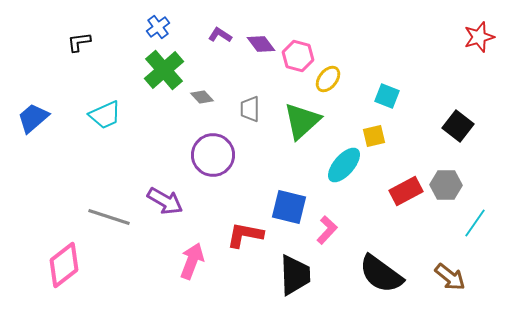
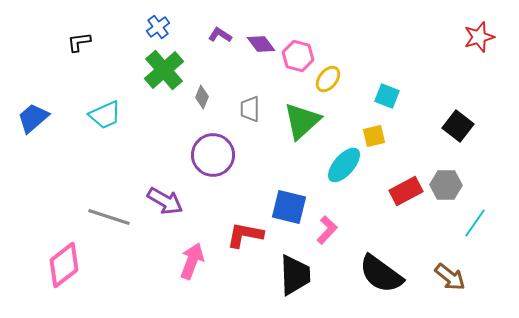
gray diamond: rotated 65 degrees clockwise
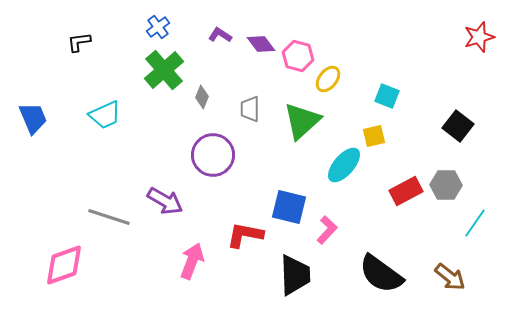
blue trapezoid: rotated 108 degrees clockwise
pink diamond: rotated 18 degrees clockwise
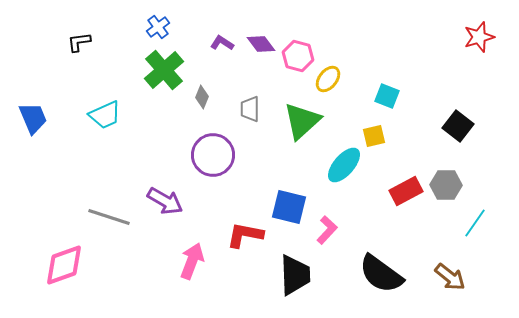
purple L-shape: moved 2 px right, 8 px down
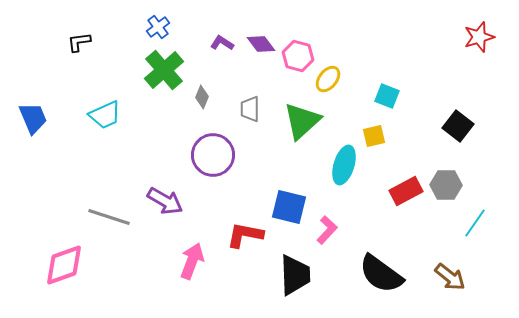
cyan ellipse: rotated 24 degrees counterclockwise
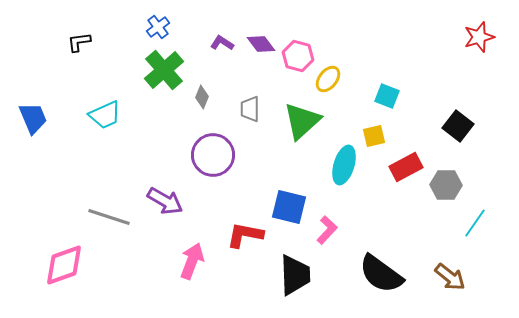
red rectangle: moved 24 px up
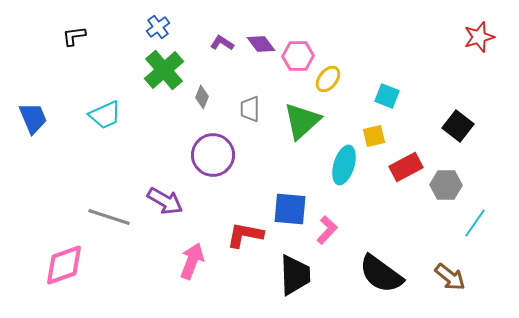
black L-shape: moved 5 px left, 6 px up
pink hexagon: rotated 16 degrees counterclockwise
blue square: moved 1 px right, 2 px down; rotated 9 degrees counterclockwise
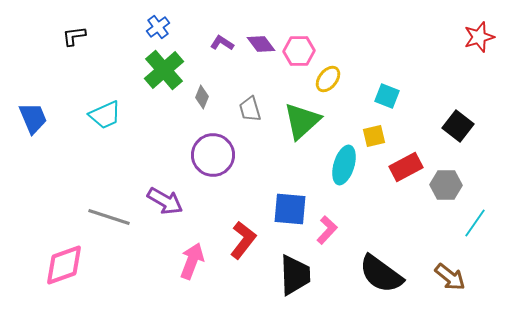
pink hexagon: moved 1 px right, 5 px up
gray trapezoid: rotated 16 degrees counterclockwise
red L-shape: moved 2 px left, 5 px down; rotated 117 degrees clockwise
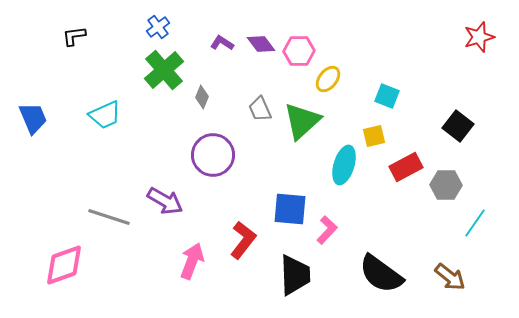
gray trapezoid: moved 10 px right; rotated 8 degrees counterclockwise
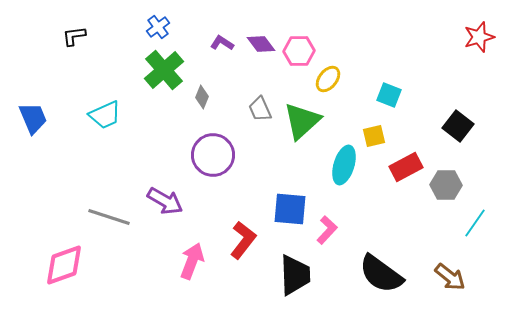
cyan square: moved 2 px right, 1 px up
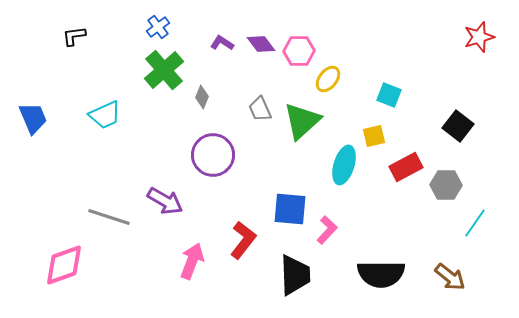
black semicircle: rotated 36 degrees counterclockwise
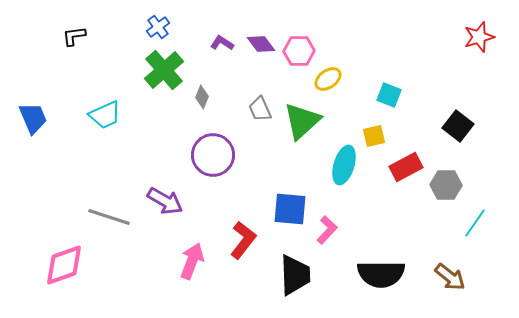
yellow ellipse: rotated 16 degrees clockwise
